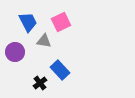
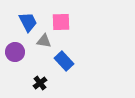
pink square: rotated 24 degrees clockwise
blue rectangle: moved 4 px right, 9 px up
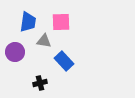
blue trapezoid: rotated 35 degrees clockwise
black cross: rotated 24 degrees clockwise
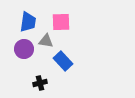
gray triangle: moved 2 px right
purple circle: moved 9 px right, 3 px up
blue rectangle: moved 1 px left
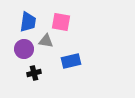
pink square: rotated 12 degrees clockwise
blue rectangle: moved 8 px right; rotated 60 degrees counterclockwise
black cross: moved 6 px left, 10 px up
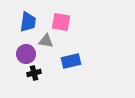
purple circle: moved 2 px right, 5 px down
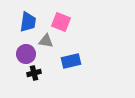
pink square: rotated 12 degrees clockwise
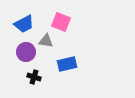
blue trapezoid: moved 4 px left, 2 px down; rotated 55 degrees clockwise
purple circle: moved 2 px up
blue rectangle: moved 4 px left, 3 px down
black cross: moved 4 px down; rotated 32 degrees clockwise
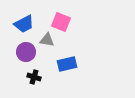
gray triangle: moved 1 px right, 1 px up
